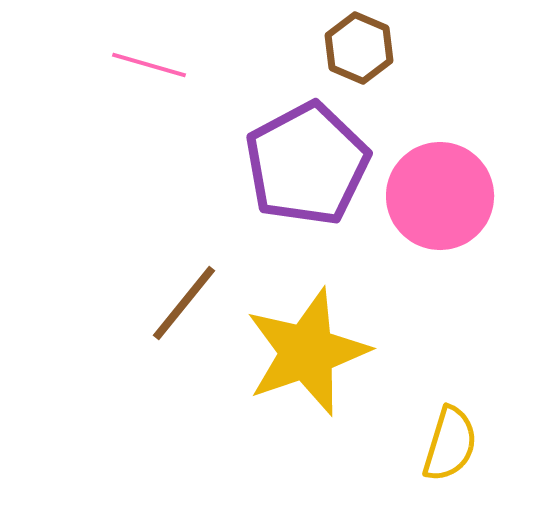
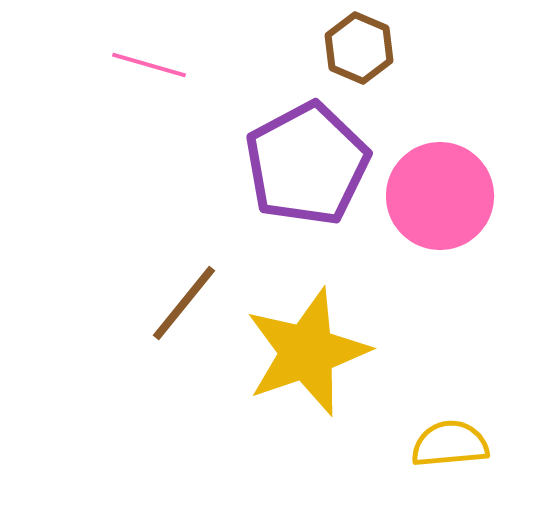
yellow semicircle: rotated 112 degrees counterclockwise
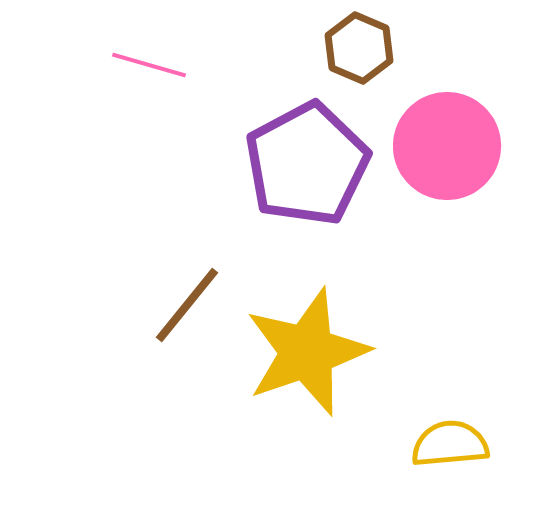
pink circle: moved 7 px right, 50 px up
brown line: moved 3 px right, 2 px down
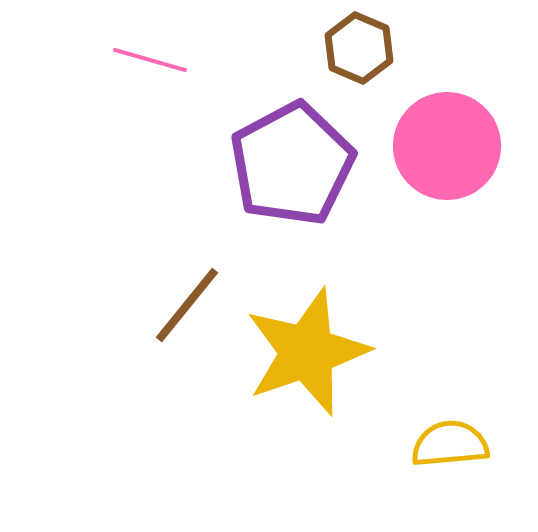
pink line: moved 1 px right, 5 px up
purple pentagon: moved 15 px left
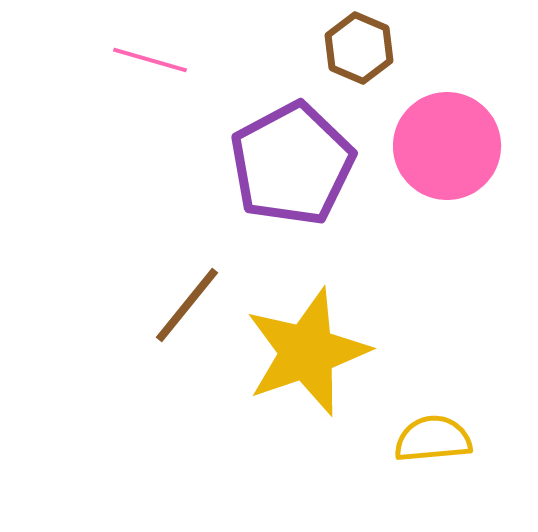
yellow semicircle: moved 17 px left, 5 px up
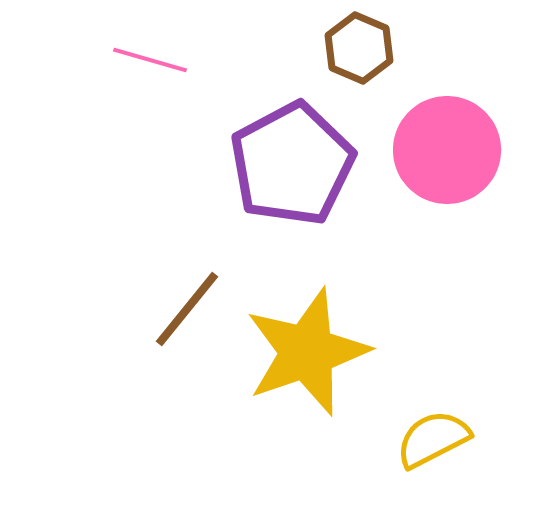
pink circle: moved 4 px down
brown line: moved 4 px down
yellow semicircle: rotated 22 degrees counterclockwise
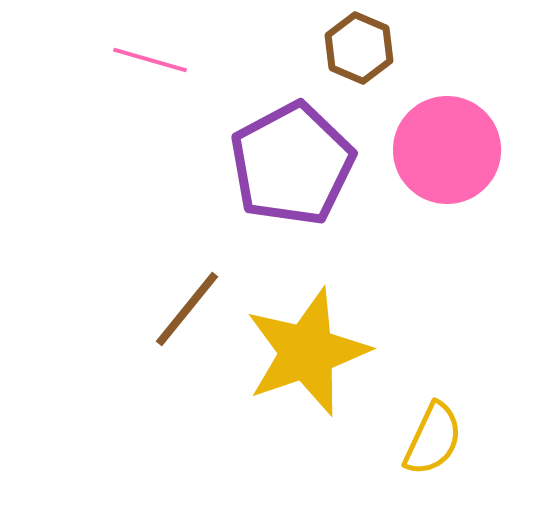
yellow semicircle: rotated 142 degrees clockwise
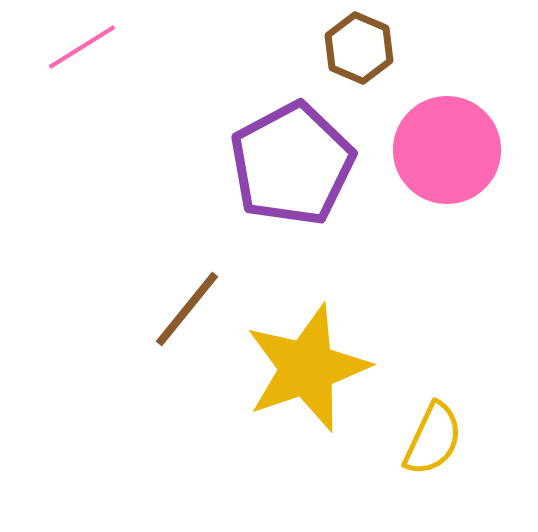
pink line: moved 68 px left, 13 px up; rotated 48 degrees counterclockwise
yellow star: moved 16 px down
